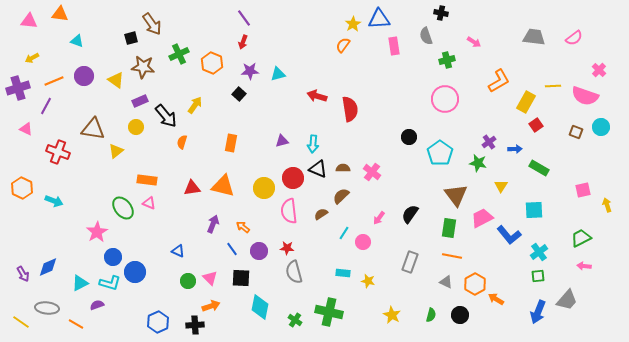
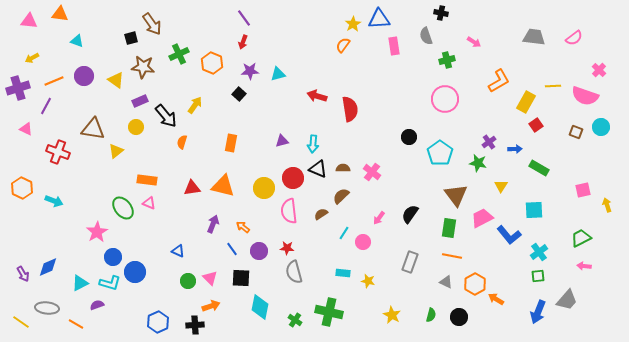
black circle at (460, 315): moved 1 px left, 2 px down
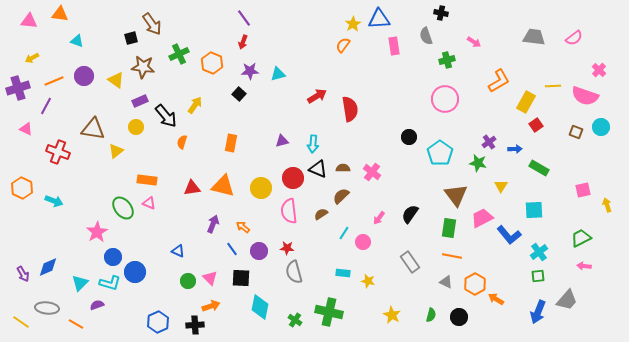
red arrow at (317, 96): rotated 132 degrees clockwise
yellow circle at (264, 188): moved 3 px left
gray rectangle at (410, 262): rotated 55 degrees counterclockwise
cyan triangle at (80, 283): rotated 18 degrees counterclockwise
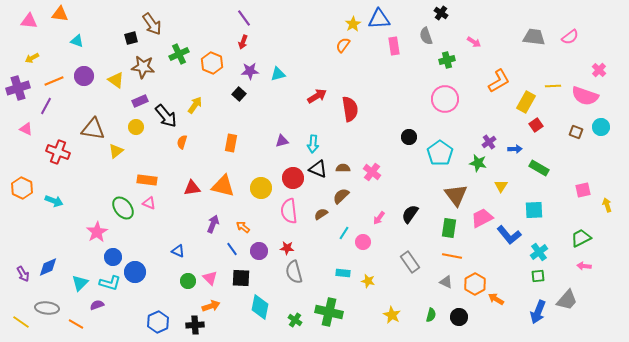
black cross at (441, 13): rotated 24 degrees clockwise
pink semicircle at (574, 38): moved 4 px left, 1 px up
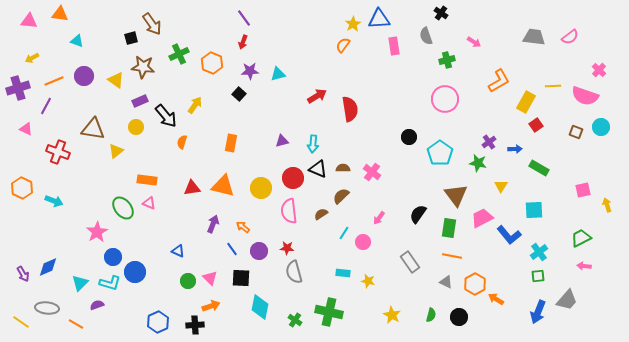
black semicircle at (410, 214): moved 8 px right
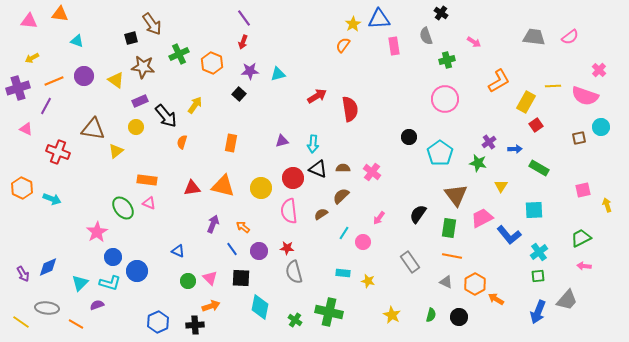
brown square at (576, 132): moved 3 px right, 6 px down; rotated 32 degrees counterclockwise
cyan arrow at (54, 201): moved 2 px left, 2 px up
blue circle at (135, 272): moved 2 px right, 1 px up
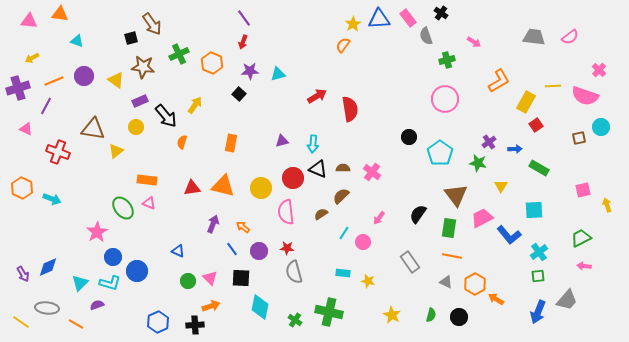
pink rectangle at (394, 46): moved 14 px right, 28 px up; rotated 30 degrees counterclockwise
pink semicircle at (289, 211): moved 3 px left, 1 px down
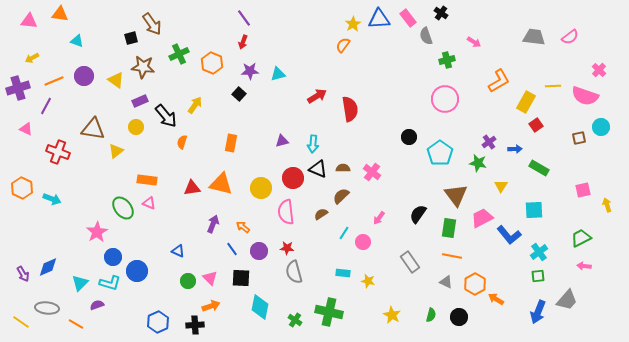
orange triangle at (223, 186): moved 2 px left, 2 px up
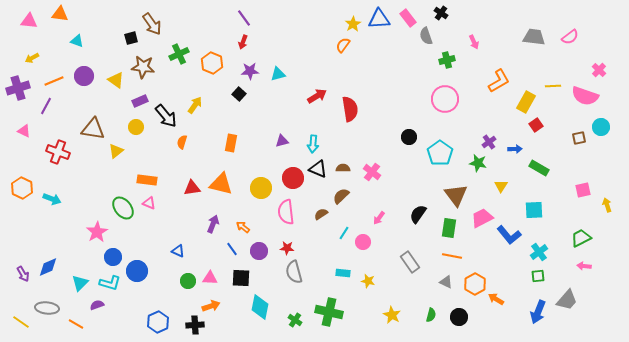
pink arrow at (474, 42): rotated 32 degrees clockwise
pink triangle at (26, 129): moved 2 px left, 2 px down
pink triangle at (210, 278): rotated 42 degrees counterclockwise
